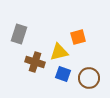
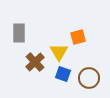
gray rectangle: moved 1 px up; rotated 18 degrees counterclockwise
yellow triangle: rotated 48 degrees counterclockwise
brown cross: rotated 30 degrees clockwise
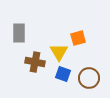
orange square: moved 1 px down
brown cross: rotated 36 degrees counterclockwise
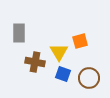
orange square: moved 2 px right, 3 px down
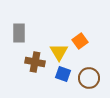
orange square: rotated 21 degrees counterclockwise
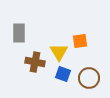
orange square: rotated 28 degrees clockwise
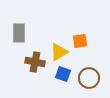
yellow triangle: rotated 30 degrees clockwise
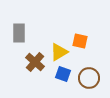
orange square: rotated 21 degrees clockwise
brown cross: rotated 30 degrees clockwise
